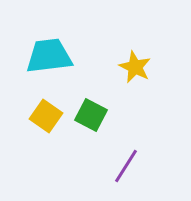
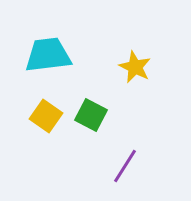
cyan trapezoid: moved 1 px left, 1 px up
purple line: moved 1 px left
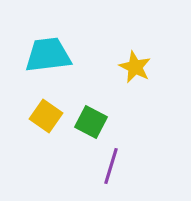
green square: moved 7 px down
purple line: moved 14 px left; rotated 15 degrees counterclockwise
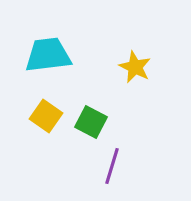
purple line: moved 1 px right
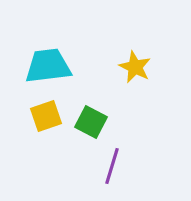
cyan trapezoid: moved 11 px down
yellow square: rotated 36 degrees clockwise
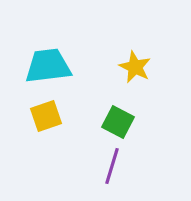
green square: moved 27 px right
